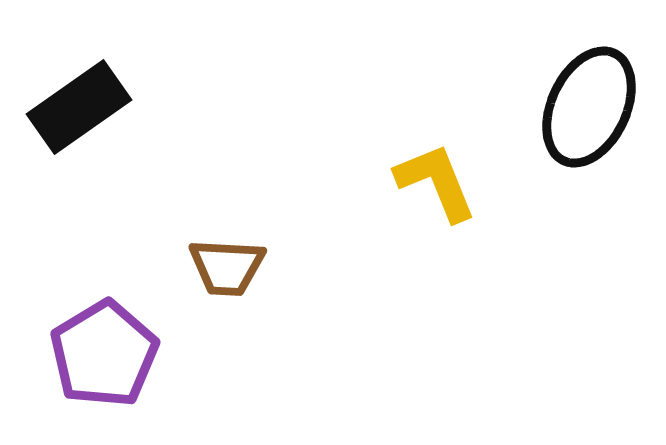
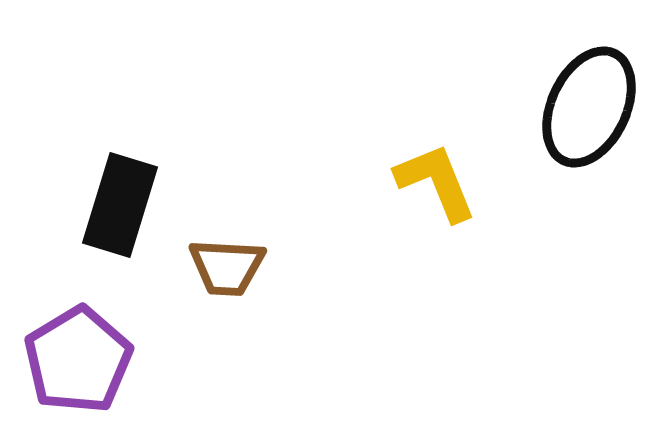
black rectangle: moved 41 px right, 98 px down; rotated 38 degrees counterclockwise
purple pentagon: moved 26 px left, 6 px down
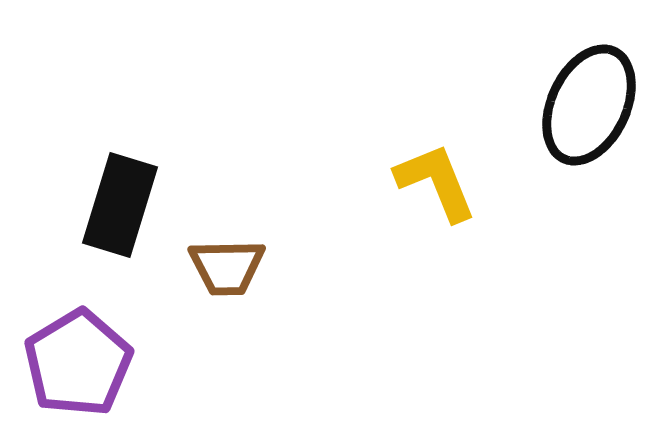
black ellipse: moved 2 px up
brown trapezoid: rotated 4 degrees counterclockwise
purple pentagon: moved 3 px down
